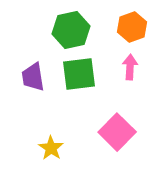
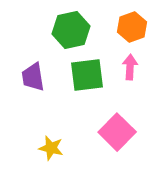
green square: moved 8 px right, 1 px down
yellow star: rotated 20 degrees counterclockwise
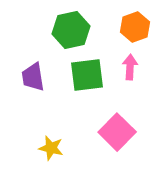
orange hexagon: moved 3 px right
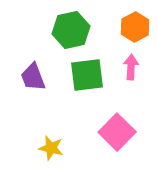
orange hexagon: rotated 8 degrees counterclockwise
pink arrow: moved 1 px right
purple trapezoid: rotated 12 degrees counterclockwise
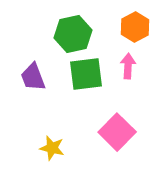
green hexagon: moved 2 px right, 4 px down
pink arrow: moved 3 px left, 1 px up
green square: moved 1 px left, 1 px up
yellow star: moved 1 px right
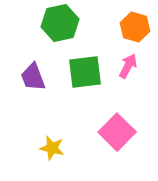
orange hexagon: rotated 16 degrees counterclockwise
green hexagon: moved 13 px left, 11 px up
pink arrow: rotated 25 degrees clockwise
green square: moved 1 px left, 2 px up
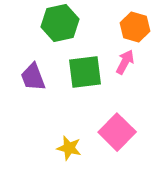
pink arrow: moved 3 px left, 4 px up
yellow star: moved 17 px right
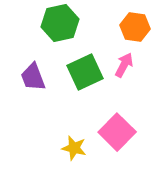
orange hexagon: rotated 8 degrees counterclockwise
pink arrow: moved 1 px left, 3 px down
green square: rotated 18 degrees counterclockwise
yellow star: moved 5 px right
